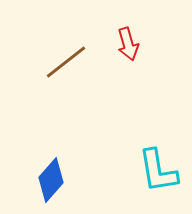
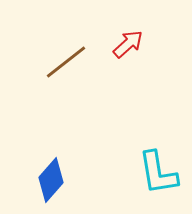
red arrow: rotated 116 degrees counterclockwise
cyan L-shape: moved 2 px down
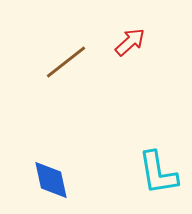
red arrow: moved 2 px right, 2 px up
blue diamond: rotated 54 degrees counterclockwise
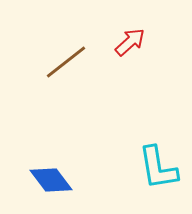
cyan L-shape: moved 5 px up
blue diamond: rotated 24 degrees counterclockwise
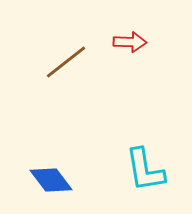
red arrow: rotated 44 degrees clockwise
cyan L-shape: moved 13 px left, 2 px down
